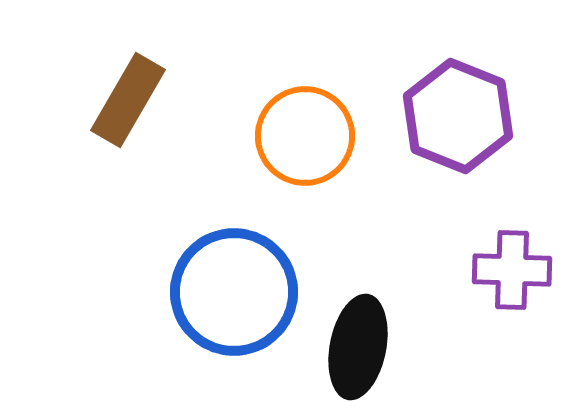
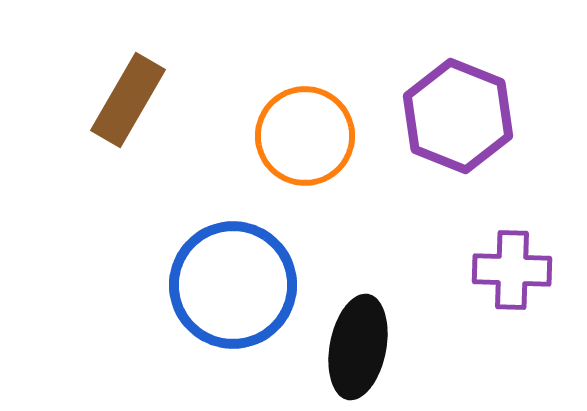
blue circle: moved 1 px left, 7 px up
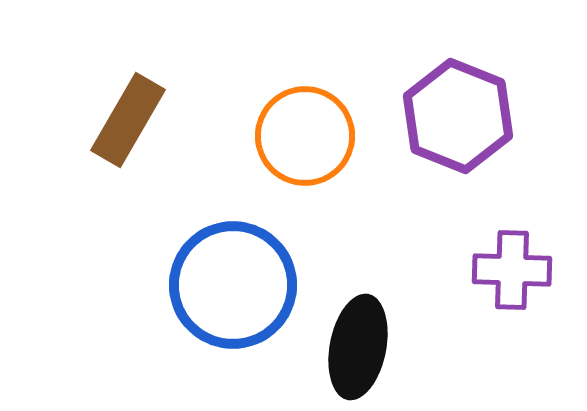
brown rectangle: moved 20 px down
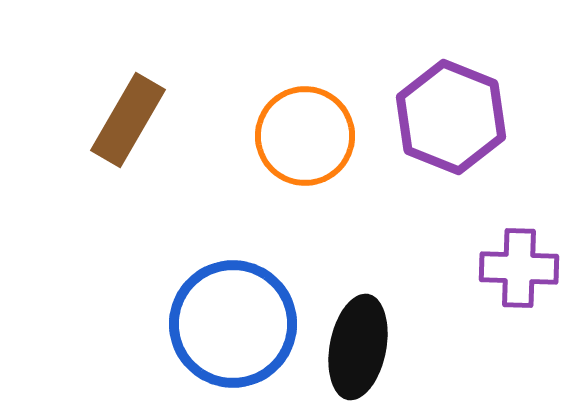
purple hexagon: moved 7 px left, 1 px down
purple cross: moved 7 px right, 2 px up
blue circle: moved 39 px down
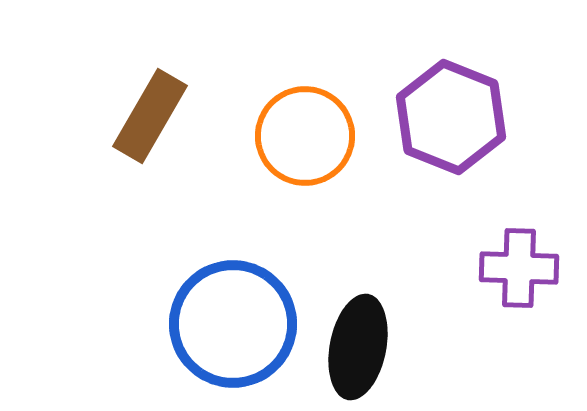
brown rectangle: moved 22 px right, 4 px up
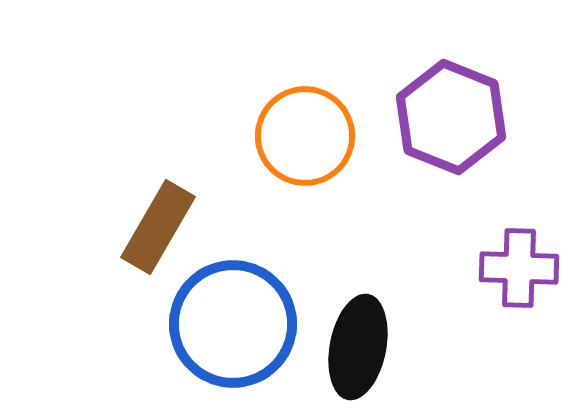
brown rectangle: moved 8 px right, 111 px down
